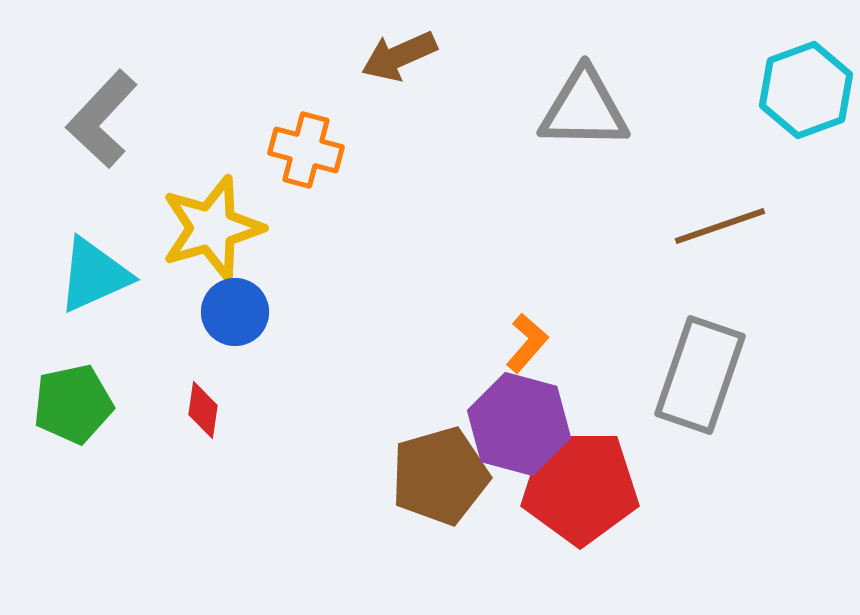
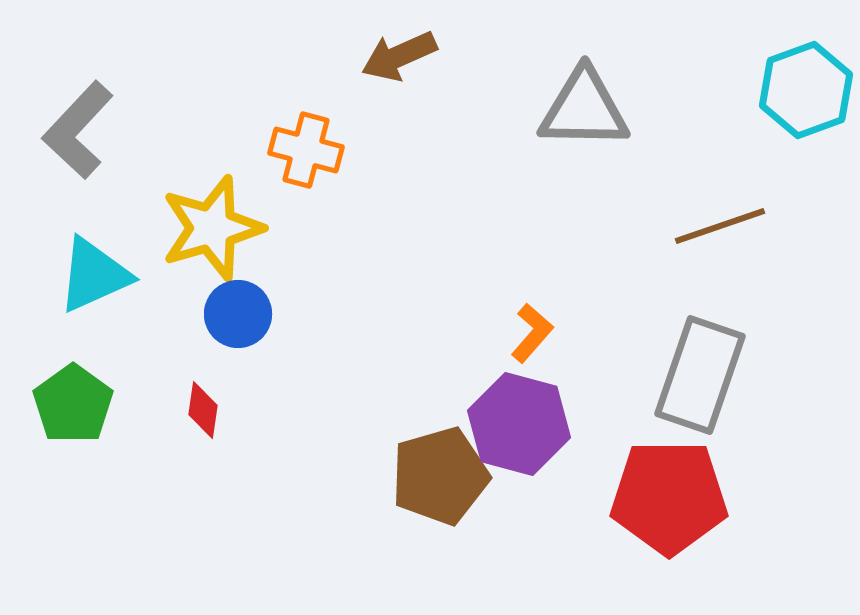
gray L-shape: moved 24 px left, 11 px down
blue circle: moved 3 px right, 2 px down
orange L-shape: moved 5 px right, 10 px up
green pentagon: rotated 24 degrees counterclockwise
red pentagon: moved 89 px right, 10 px down
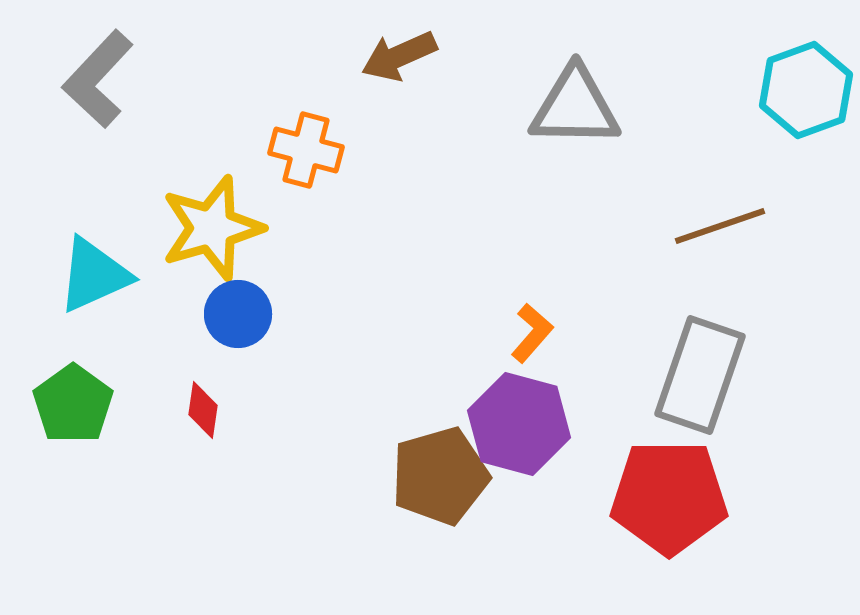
gray triangle: moved 9 px left, 2 px up
gray L-shape: moved 20 px right, 51 px up
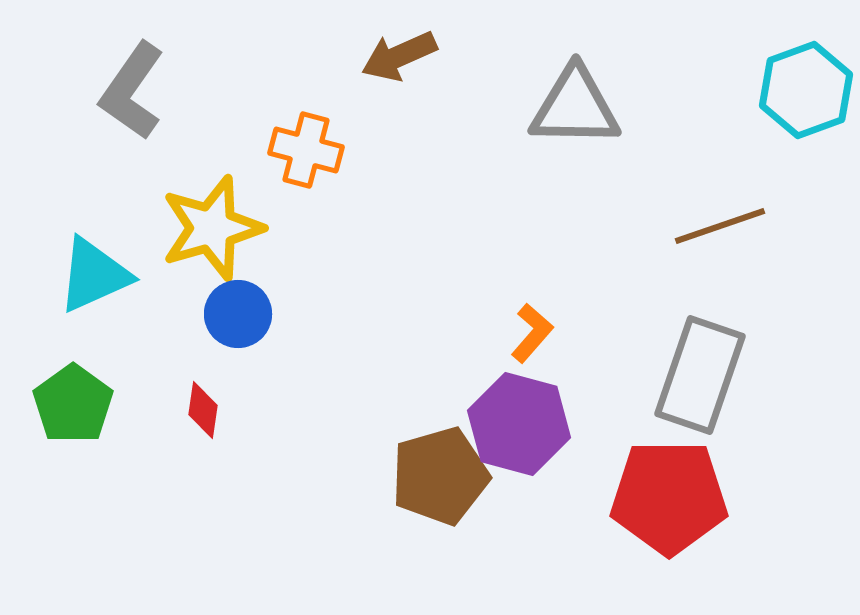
gray L-shape: moved 34 px right, 12 px down; rotated 8 degrees counterclockwise
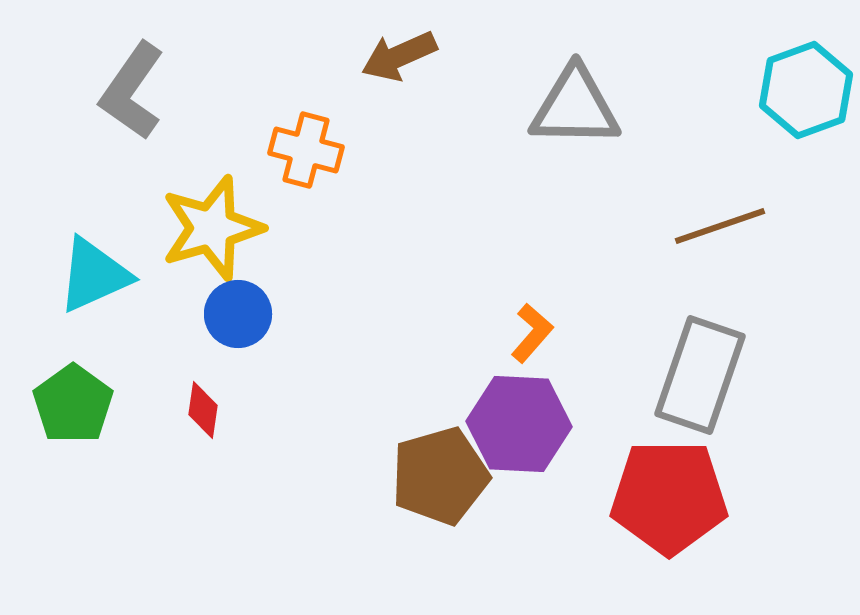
purple hexagon: rotated 12 degrees counterclockwise
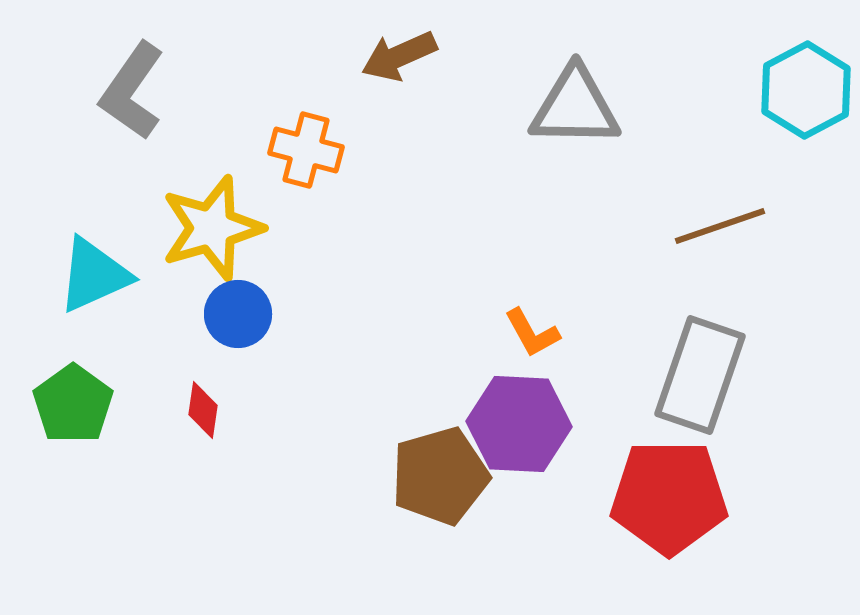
cyan hexagon: rotated 8 degrees counterclockwise
orange L-shape: rotated 110 degrees clockwise
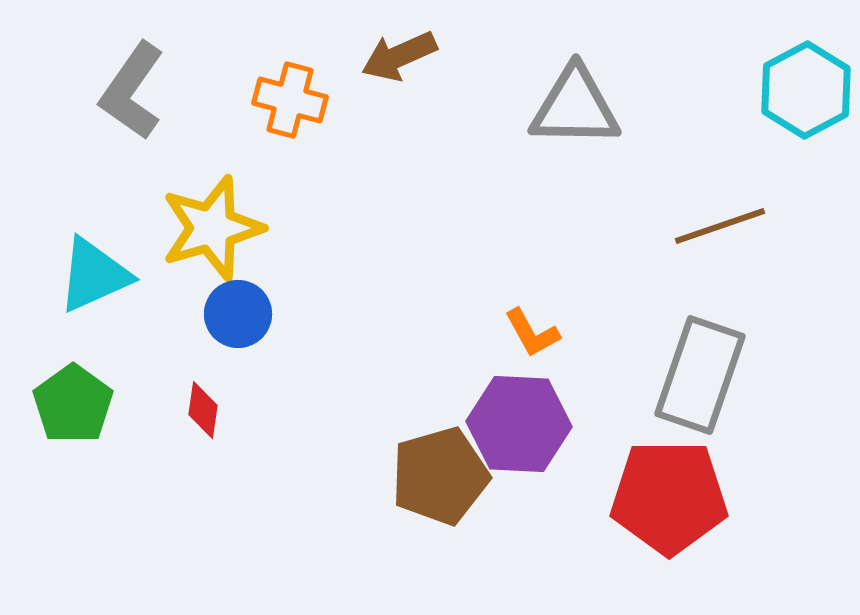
orange cross: moved 16 px left, 50 px up
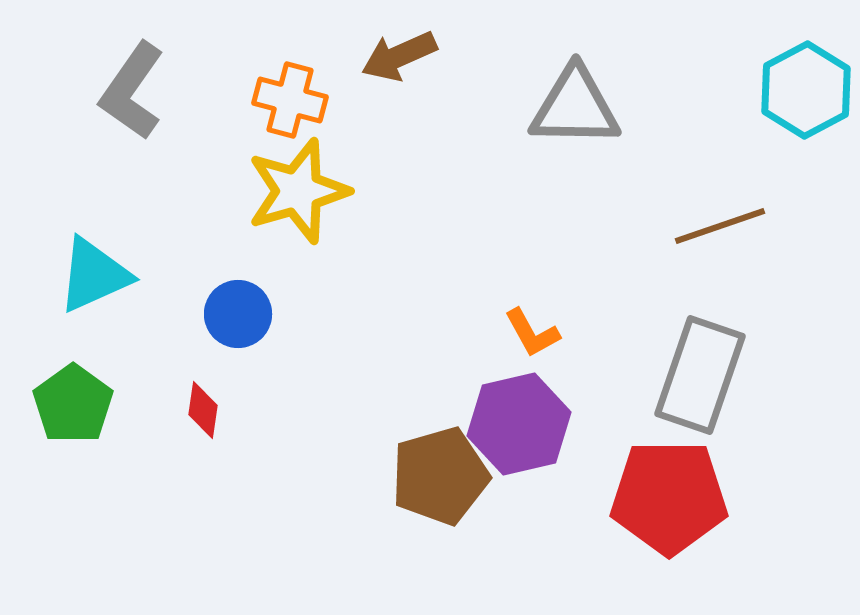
yellow star: moved 86 px right, 37 px up
purple hexagon: rotated 16 degrees counterclockwise
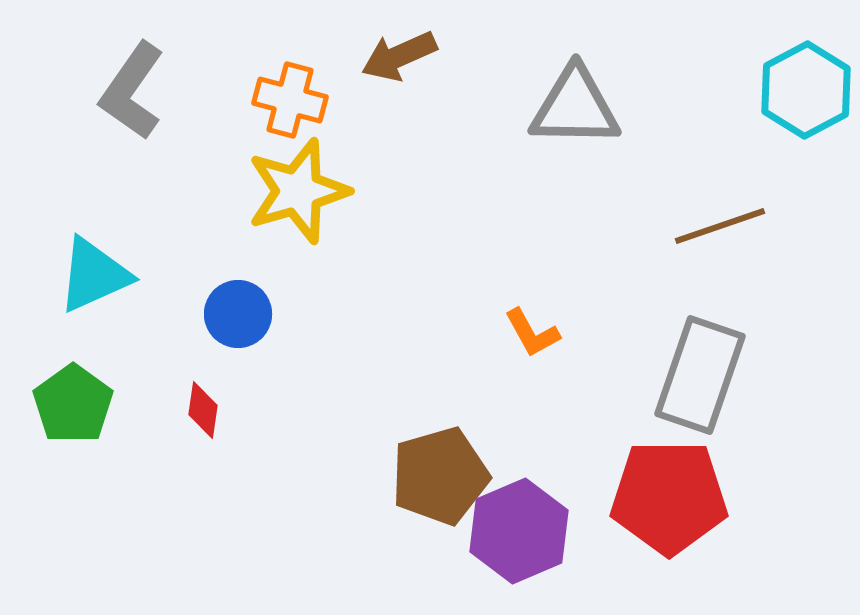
purple hexagon: moved 107 px down; rotated 10 degrees counterclockwise
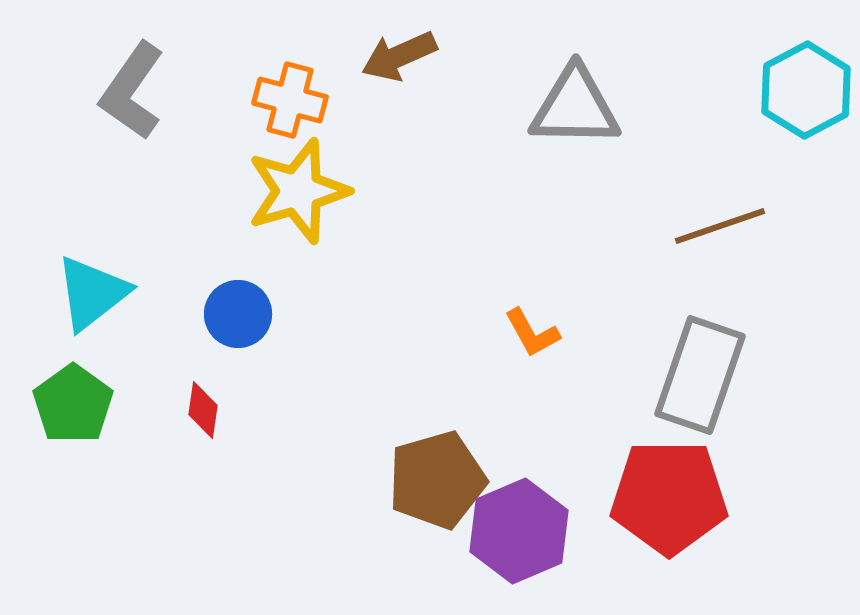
cyan triangle: moved 2 px left, 18 px down; rotated 14 degrees counterclockwise
brown pentagon: moved 3 px left, 4 px down
